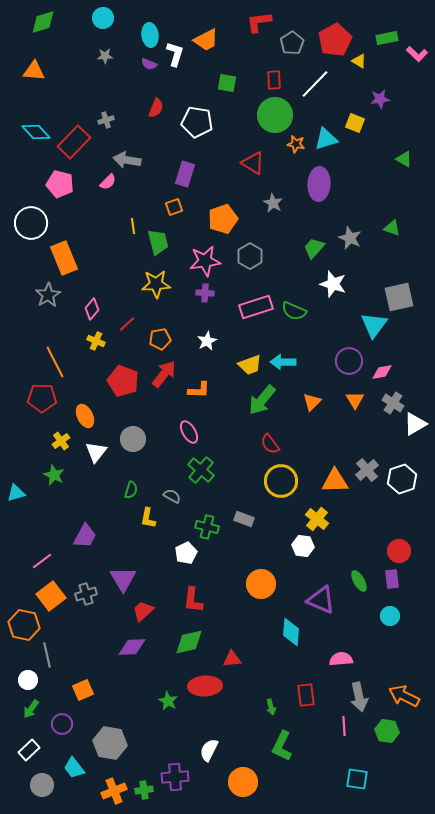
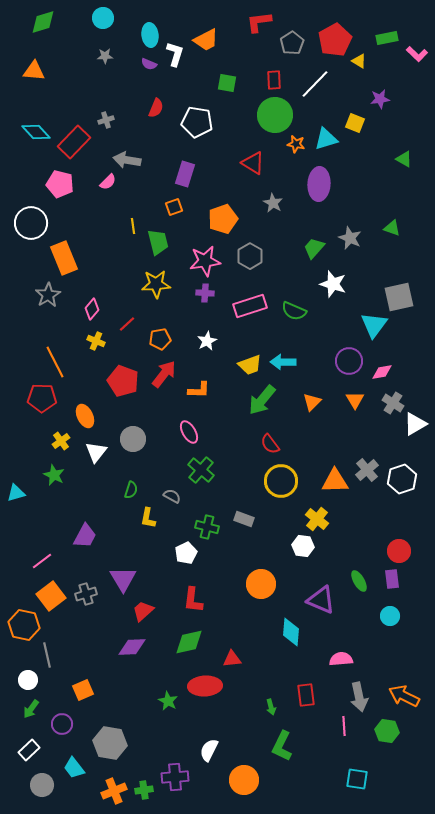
pink rectangle at (256, 307): moved 6 px left, 1 px up
orange circle at (243, 782): moved 1 px right, 2 px up
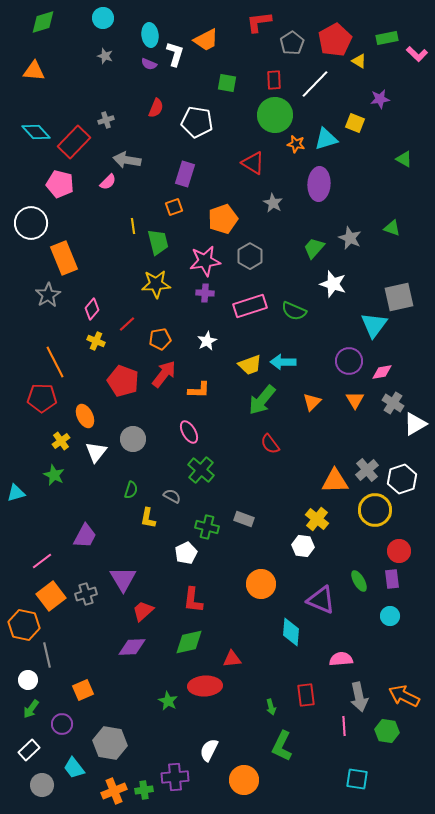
gray star at (105, 56): rotated 21 degrees clockwise
yellow circle at (281, 481): moved 94 px right, 29 px down
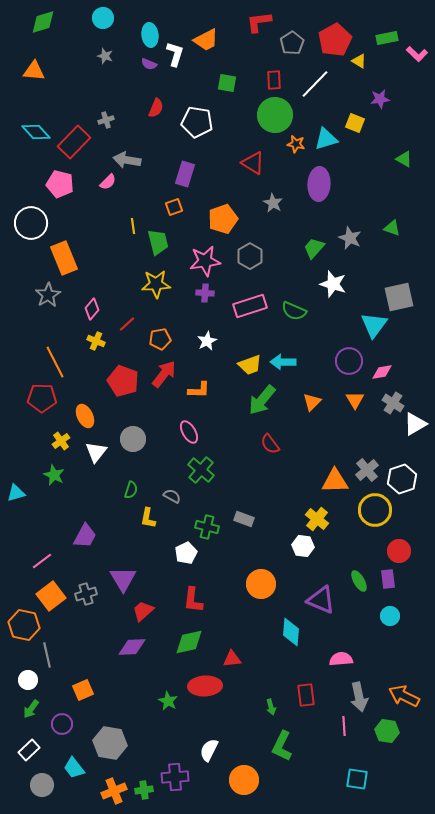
purple rectangle at (392, 579): moved 4 px left
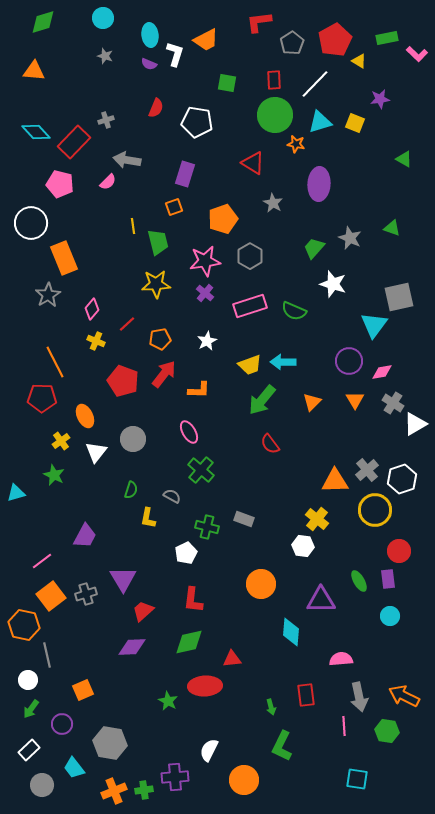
cyan triangle at (326, 139): moved 6 px left, 17 px up
purple cross at (205, 293): rotated 36 degrees clockwise
purple triangle at (321, 600): rotated 24 degrees counterclockwise
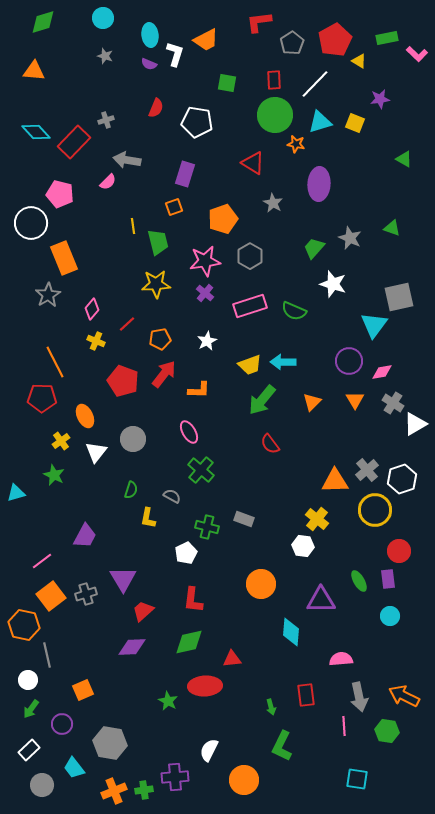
pink pentagon at (60, 184): moved 10 px down
